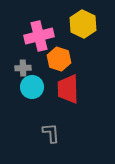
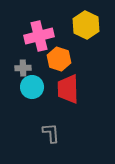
yellow hexagon: moved 3 px right, 1 px down
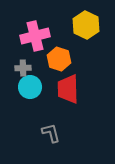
pink cross: moved 4 px left
cyan circle: moved 2 px left
gray L-shape: rotated 10 degrees counterclockwise
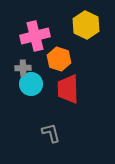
cyan circle: moved 1 px right, 3 px up
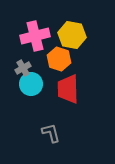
yellow hexagon: moved 14 px left, 10 px down; rotated 16 degrees counterclockwise
gray cross: rotated 28 degrees counterclockwise
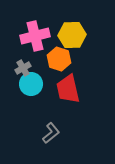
yellow hexagon: rotated 12 degrees counterclockwise
red trapezoid: rotated 12 degrees counterclockwise
gray L-shape: rotated 65 degrees clockwise
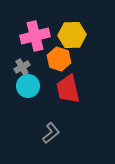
gray cross: moved 1 px left, 1 px up
cyan circle: moved 3 px left, 2 px down
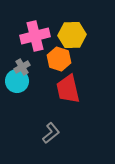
cyan circle: moved 11 px left, 5 px up
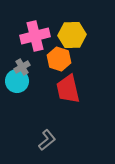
gray L-shape: moved 4 px left, 7 px down
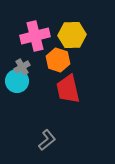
orange hexagon: moved 1 px left, 1 px down
